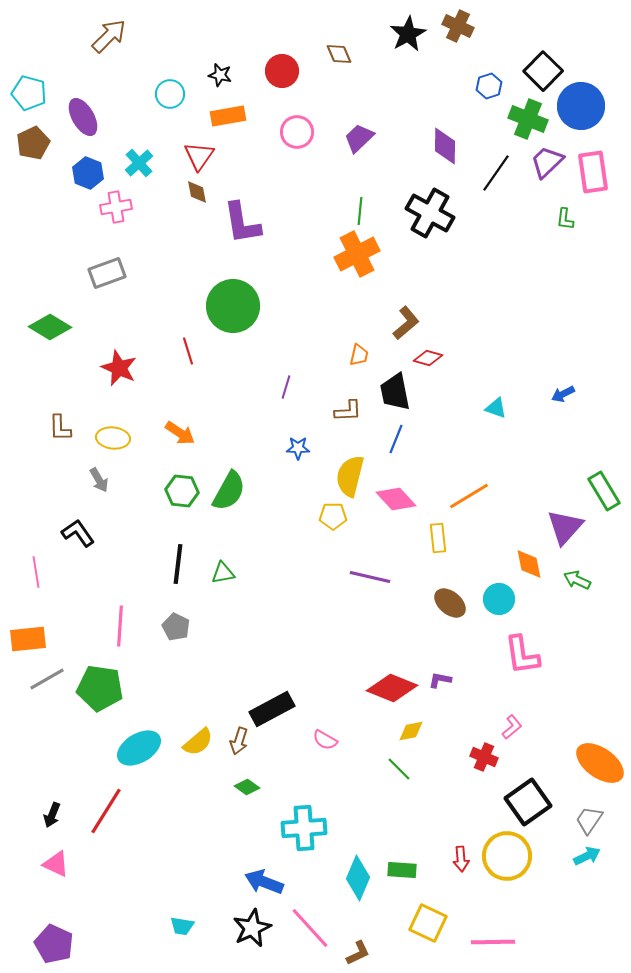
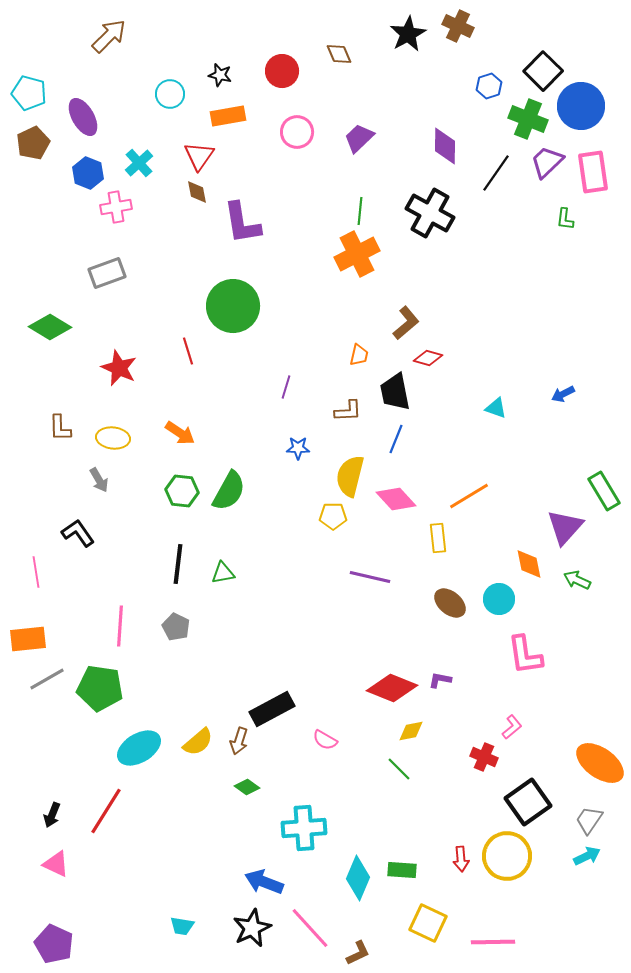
pink L-shape at (522, 655): moved 3 px right
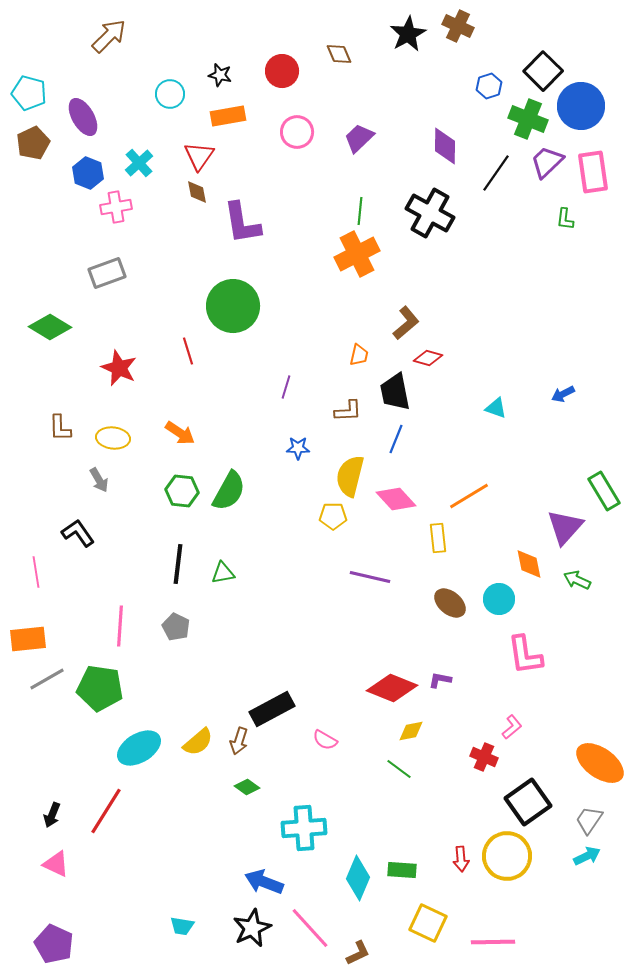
green line at (399, 769): rotated 8 degrees counterclockwise
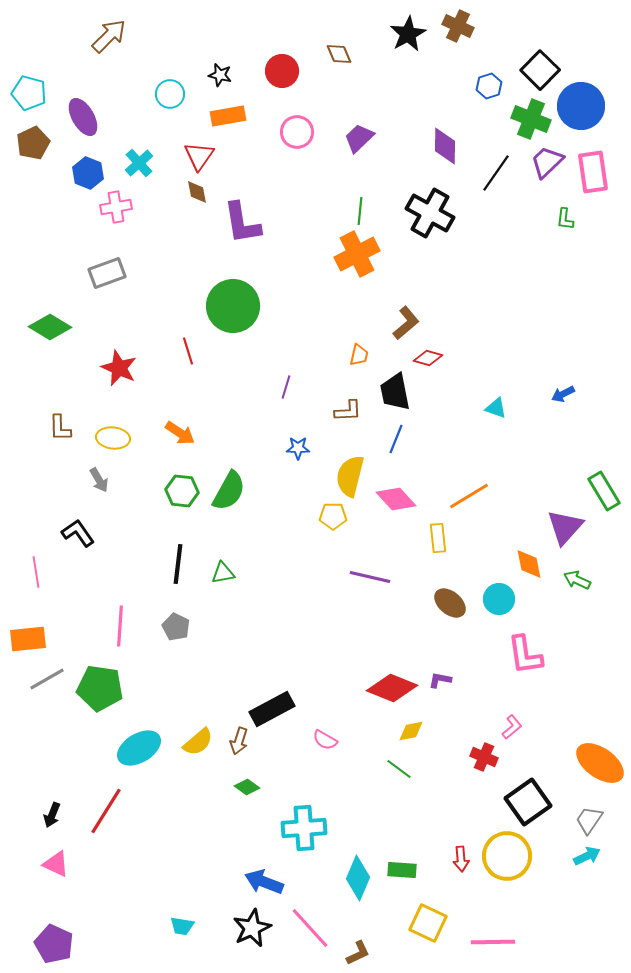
black square at (543, 71): moved 3 px left, 1 px up
green cross at (528, 119): moved 3 px right
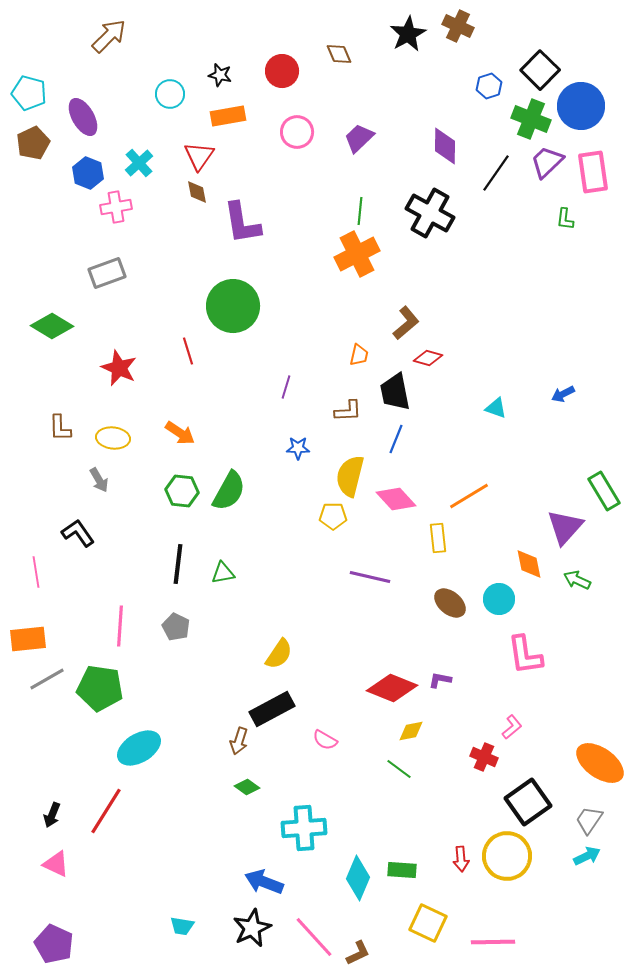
green diamond at (50, 327): moved 2 px right, 1 px up
yellow semicircle at (198, 742): moved 81 px right, 88 px up; rotated 16 degrees counterclockwise
pink line at (310, 928): moved 4 px right, 9 px down
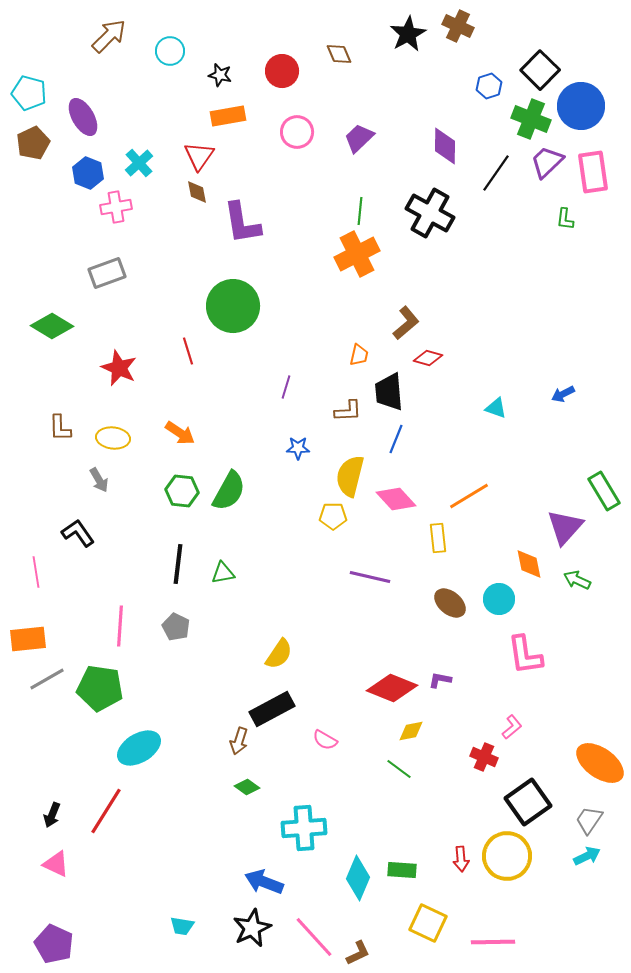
cyan circle at (170, 94): moved 43 px up
black trapezoid at (395, 392): moved 6 px left; rotated 6 degrees clockwise
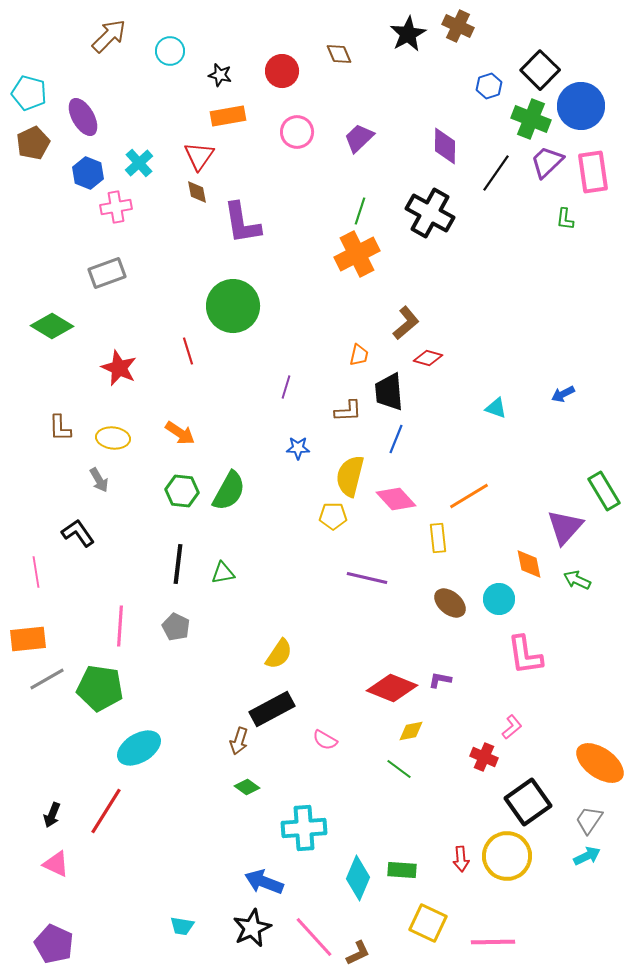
green line at (360, 211): rotated 12 degrees clockwise
purple line at (370, 577): moved 3 px left, 1 px down
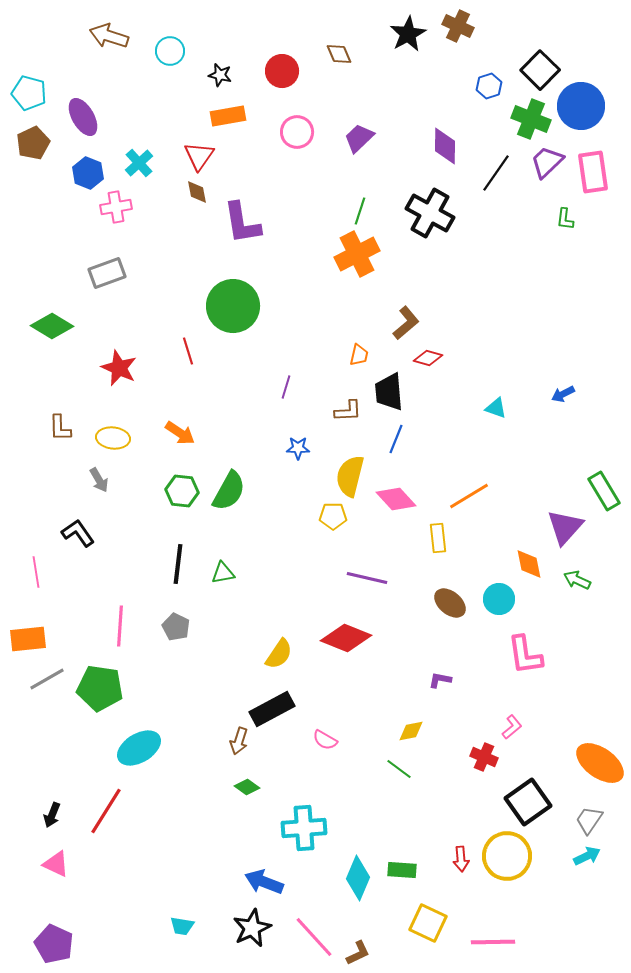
brown arrow at (109, 36): rotated 117 degrees counterclockwise
red diamond at (392, 688): moved 46 px left, 50 px up
